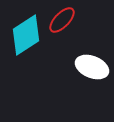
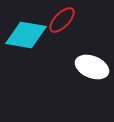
cyan diamond: rotated 42 degrees clockwise
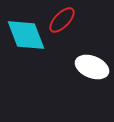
cyan diamond: rotated 60 degrees clockwise
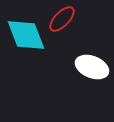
red ellipse: moved 1 px up
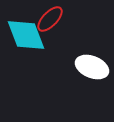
red ellipse: moved 12 px left
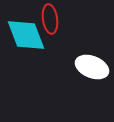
red ellipse: rotated 52 degrees counterclockwise
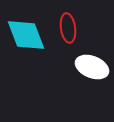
red ellipse: moved 18 px right, 9 px down
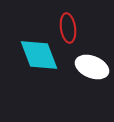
cyan diamond: moved 13 px right, 20 px down
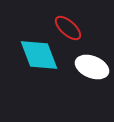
red ellipse: rotated 40 degrees counterclockwise
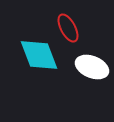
red ellipse: rotated 20 degrees clockwise
